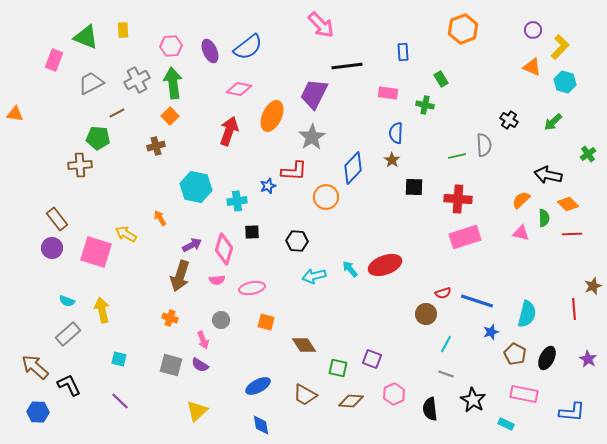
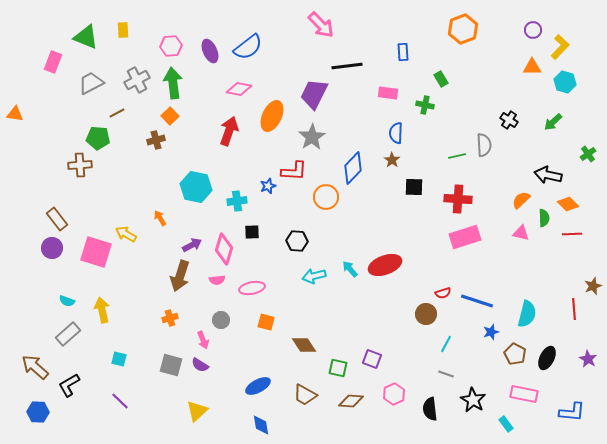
pink rectangle at (54, 60): moved 1 px left, 2 px down
orange triangle at (532, 67): rotated 24 degrees counterclockwise
brown cross at (156, 146): moved 6 px up
orange cross at (170, 318): rotated 35 degrees counterclockwise
black L-shape at (69, 385): rotated 95 degrees counterclockwise
cyan rectangle at (506, 424): rotated 28 degrees clockwise
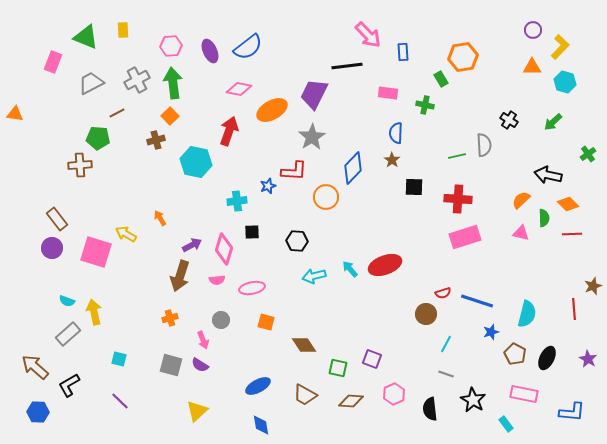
pink arrow at (321, 25): moved 47 px right, 10 px down
orange hexagon at (463, 29): moved 28 px down; rotated 12 degrees clockwise
orange ellipse at (272, 116): moved 6 px up; rotated 36 degrees clockwise
cyan hexagon at (196, 187): moved 25 px up
yellow arrow at (102, 310): moved 8 px left, 2 px down
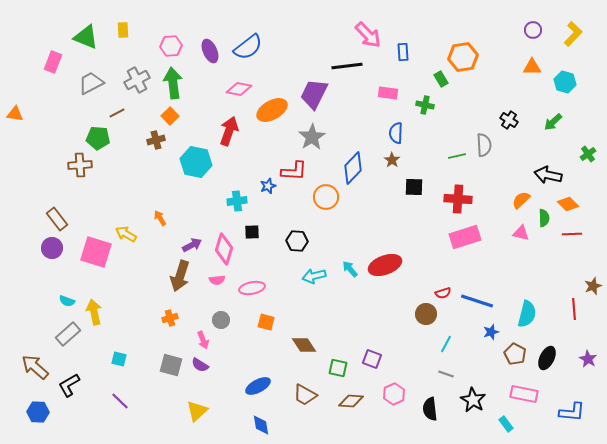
yellow L-shape at (560, 47): moved 13 px right, 13 px up
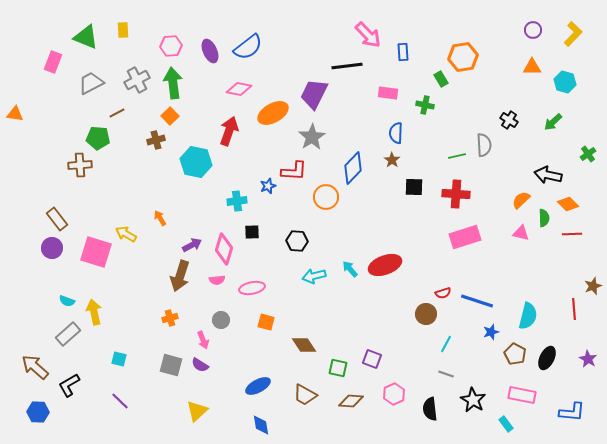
orange ellipse at (272, 110): moved 1 px right, 3 px down
red cross at (458, 199): moved 2 px left, 5 px up
cyan semicircle at (527, 314): moved 1 px right, 2 px down
pink rectangle at (524, 394): moved 2 px left, 1 px down
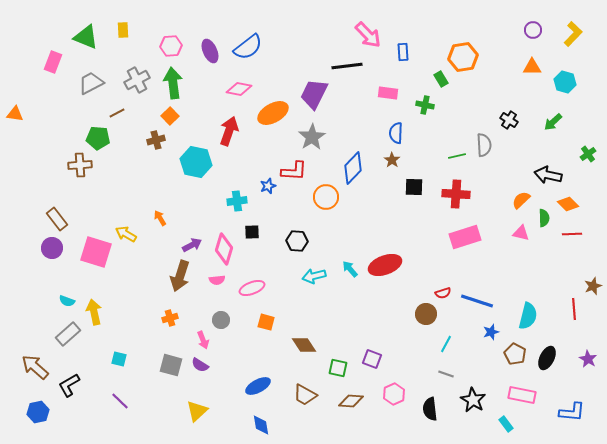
pink ellipse at (252, 288): rotated 10 degrees counterclockwise
blue hexagon at (38, 412): rotated 15 degrees counterclockwise
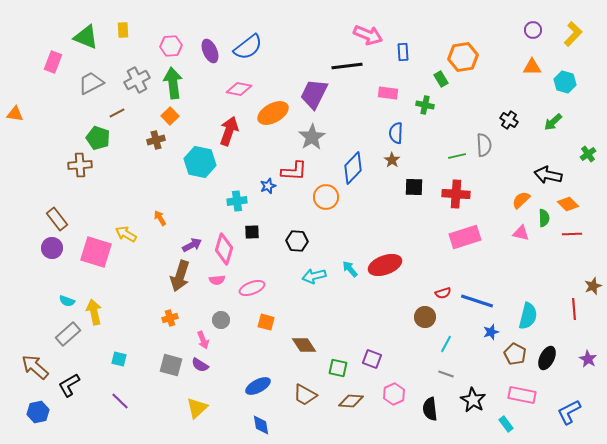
pink arrow at (368, 35): rotated 24 degrees counterclockwise
green pentagon at (98, 138): rotated 15 degrees clockwise
cyan hexagon at (196, 162): moved 4 px right
brown circle at (426, 314): moved 1 px left, 3 px down
yellow triangle at (197, 411): moved 3 px up
blue L-shape at (572, 412): moved 3 px left; rotated 148 degrees clockwise
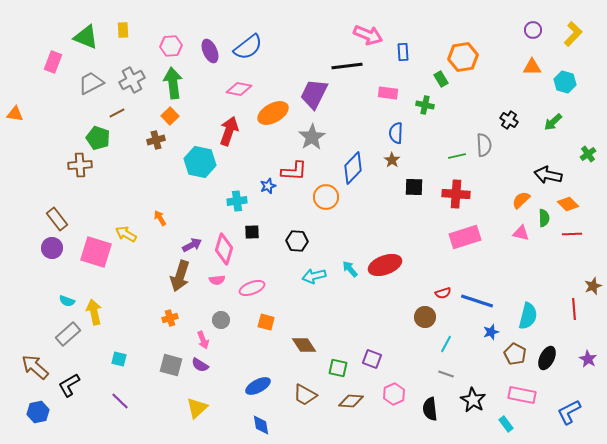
gray cross at (137, 80): moved 5 px left
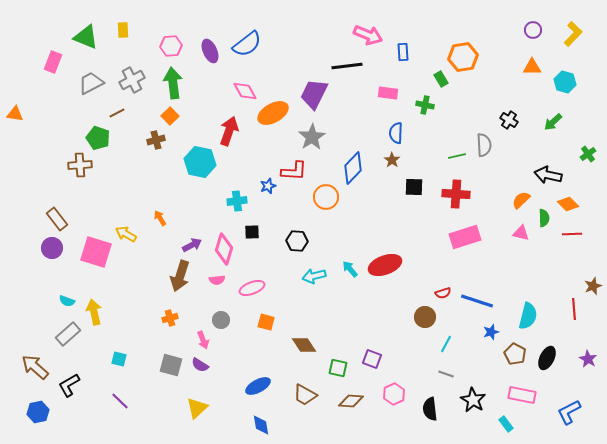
blue semicircle at (248, 47): moved 1 px left, 3 px up
pink diamond at (239, 89): moved 6 px right, 2 px down; rotated 50 degrees clockwise
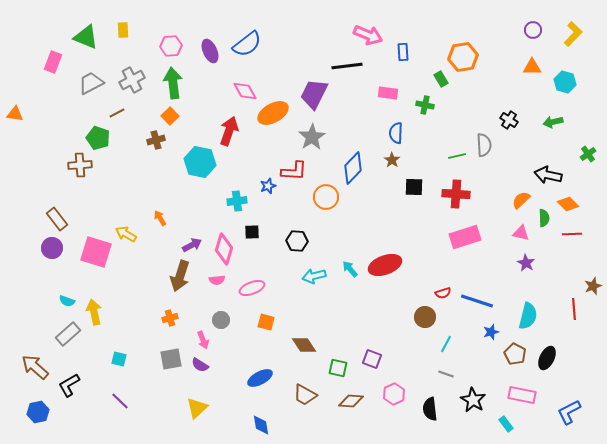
green arrow at (553, 122): rotated 30 degrees clockwise
purple star at (588, 359): moved 62 px left, 96 px up
gray square at (171, 365): moved 6 px up; rotated 25 degrees counterclockwise
blue ellipse at (258, 386): moved 2 px right, 8 px up
